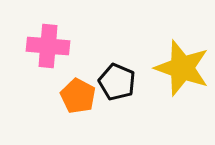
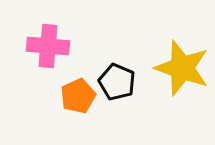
orange pentagon: rotated 20 degrees clockwise
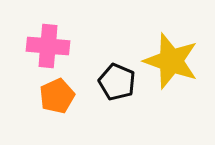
yellow star: moved 11 px left, 7 px up
orange pentagon: moved 21 px left
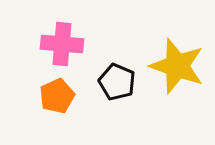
pink cross: moved 14 px right, 2 px up
yellow star: moved 6 px right, 5 px down
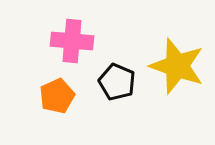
pink cross: moved 10 px right, 3 px up
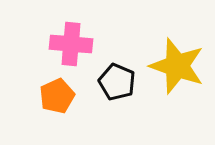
pink cross: moved 1 px left, 3 px down
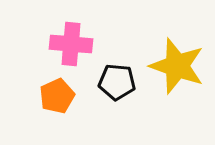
black pentagon: rotated 18 degrees counterclockwise
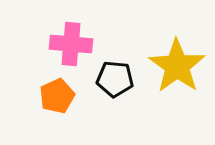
yellow star: rotated 16 degrees clockwise
black pentagon: moved 2 px left, 3 px up
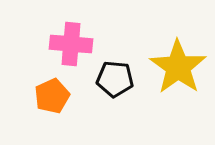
yellow star: moved 1 px right, 1 px down
orange pentagon: moved 5 px left
